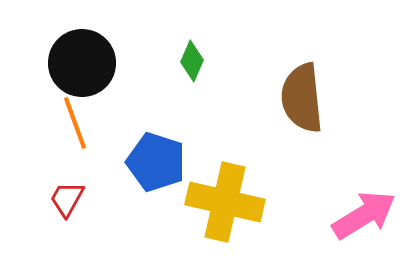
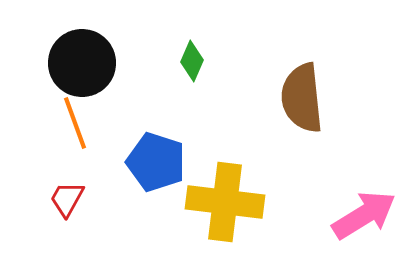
yellow cross: rotated 6 degrees counterclockwise
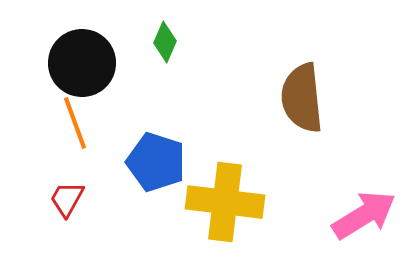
green diamond: moved 27 px left, 19 px up
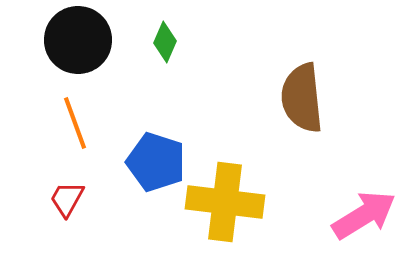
black circle: moved 4 px left, 23 px up
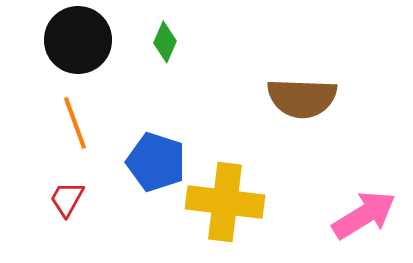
brown semicircle: rotated 82 degrees counterclockwise
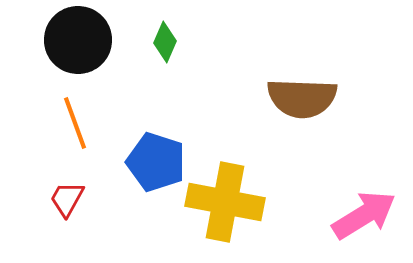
yellow cross: rotated 4 degrees clockwise
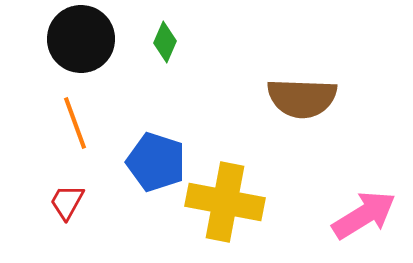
black circle: moved 3 px right, 1 px up
red trapezoid: moved 3 px down
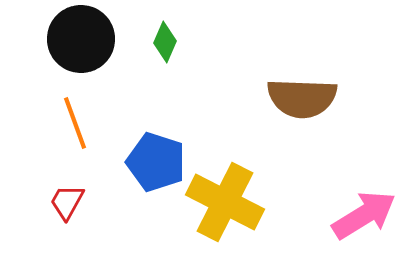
yellow cross: rotated 16 degrees clockwise
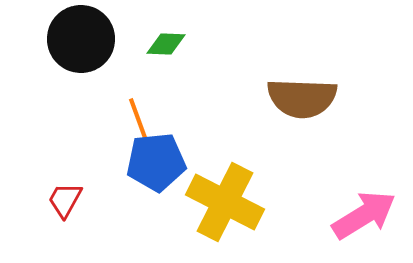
green diamond: moved 1 px right, 2 px down; rotated 69 degrees clockwise
orange line: moved 65 px right, 1 px down
blue pentagon: rotated 24 degrees counterclockwise
red trapezoid: moved 2 px left, 2 px up
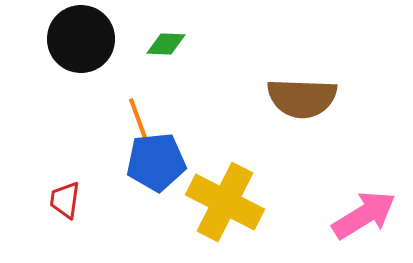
red trapezoid: rotated 21 degrees counterclockwise
